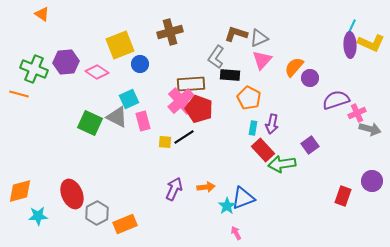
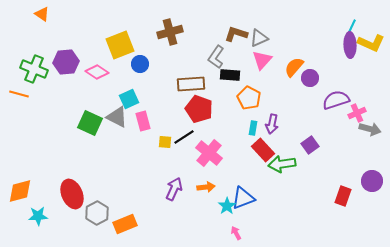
pink cross at (181, 101): moved 28 px right, 52 px down; rotated 8 degrees counterclockwise
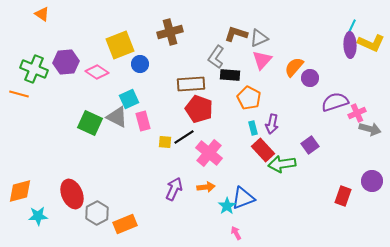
purple semicircle at (336, 100): moved 1 px left, 2 px down
cyan rectangle at (253, 128): rotated 24 degrees counterclockwise
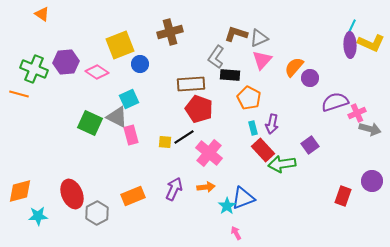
pink rectangle at (143, 121): moved 12 px left, 14 px down
orange rectangle at (125, 224): moved 8 px right, 28 px up
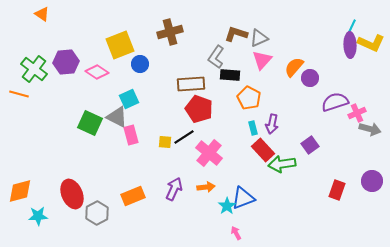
green cross at (34, 69): rotated 16 degrees clockwise
red rectangle at (343, 196): moved 6 px left, 6 px up
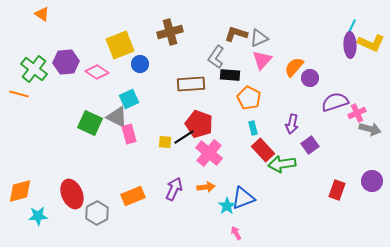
red pentagon at (199, 109): moved 15 px down
purple arrow at (272, 124): moved 20 px right
pink rectangle at (131, 135): moved 2 px left, 1 px up
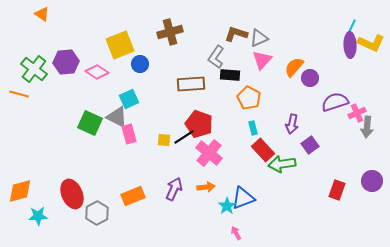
gray arrow at (370, 129): moved 3 px left, 2 px up; rotated 80 degrees clockwise
yellow square at (165, 142): moved 1 px left, 2 px up
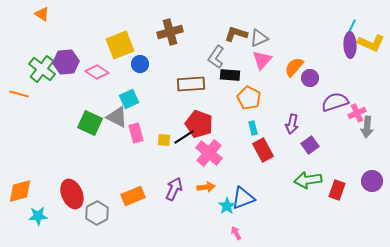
green cross at (34, 69): moved 8 px right
pink rectangle at (129, 134): moved 7 px right, 1 px up
red rectangle at (263, 150): rotated 15 degrees clockwise
green arrow at (282, 164): moved 26 px right, 16 px down
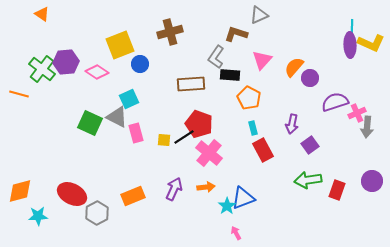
cyan line at (352, 26): rotated 24 degrees counterclockwise
gray triangle at (259, 38): moved 23 px up
red ellipse at (72, 194): rotated 40 degrees counterclockwise
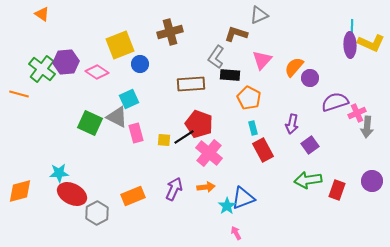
cyan star at (38, 216): moved 21 px right, 43 px up
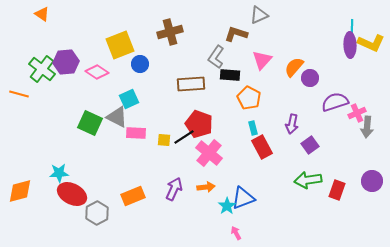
pink rectangle at (136, 133): rotated 72 degrees counterclockwise
red rectangle at (263, 150): moved 1 px left, 3 px up
